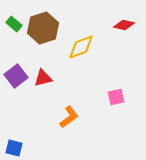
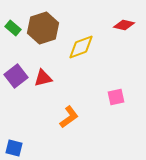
green rectangle: moved 1 px left, 4 px down
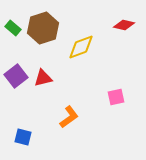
blue square: moved 9 px right, 11 px up
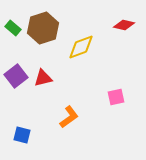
blue square: moved 1 px left, 2 px up
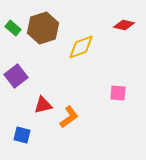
red triangle: moved 27 px down
pink square: moved 2 px right, 4 px up; rotated 18 degrees clockwise
